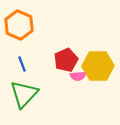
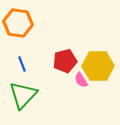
orange hexagon: moved 1 px left, 2 px up; rotated 16 degrees counterclockwise
red pentagon: moved 1 px left, 1 px down; rotated 10 degrees clockwise
pink semicircle: moved 3 px right, 4 px down; rotated 63 degrees clockwise
green triangle: moved 1 px left, 1 px down
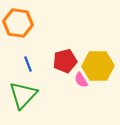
blue line: moved 6 px right
